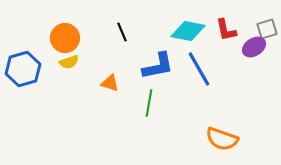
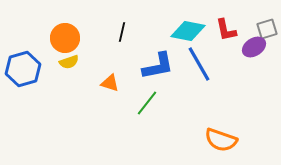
black line: rotated 36 degrees clockwise
blue line: moved 5 px up
green line: moved 2 px left; rotated 28 degrees clockwise
orange semicircle: moved 1 px left, 1 px down
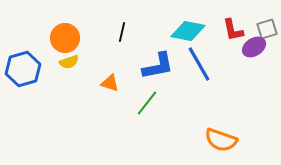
red L-shape: moved 7 px right
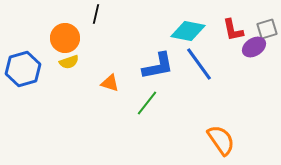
black line: moved 26 px left, 18 px up
blue line: rotated 6 degrees counterclockwise
orange semicircle: rotated 144 degrees counterclockwise
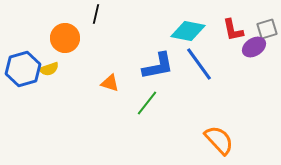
yellow semicircle: moved 20 px left, 7 px down
orange semicircle: moved 2 px left; rotated 8 degrees counterclockwise
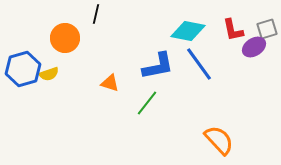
yellow semicircle: moved 5 px down
